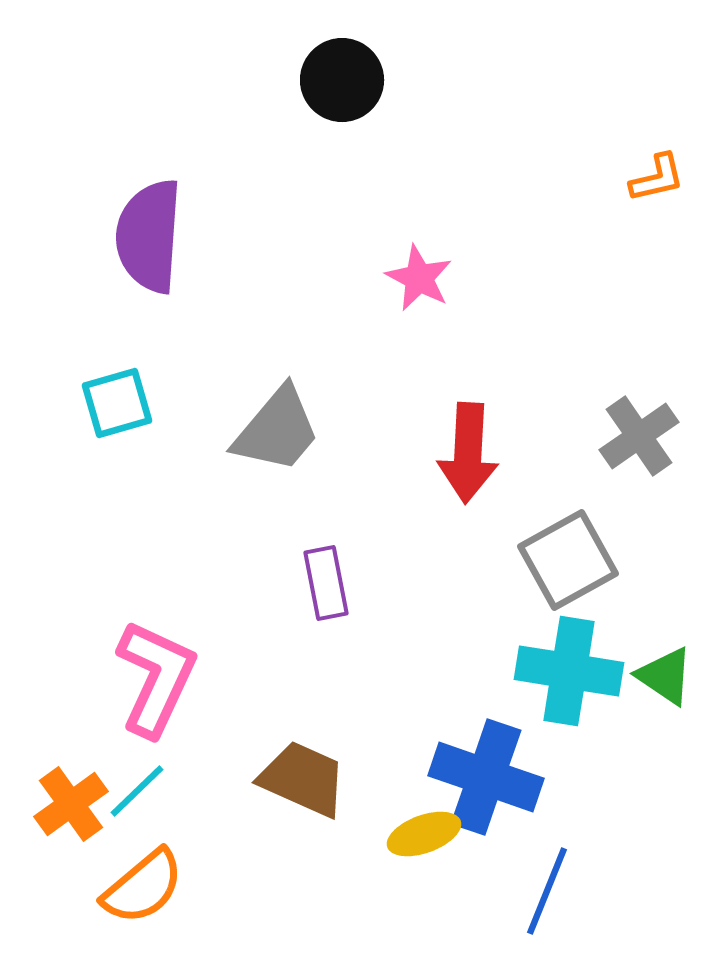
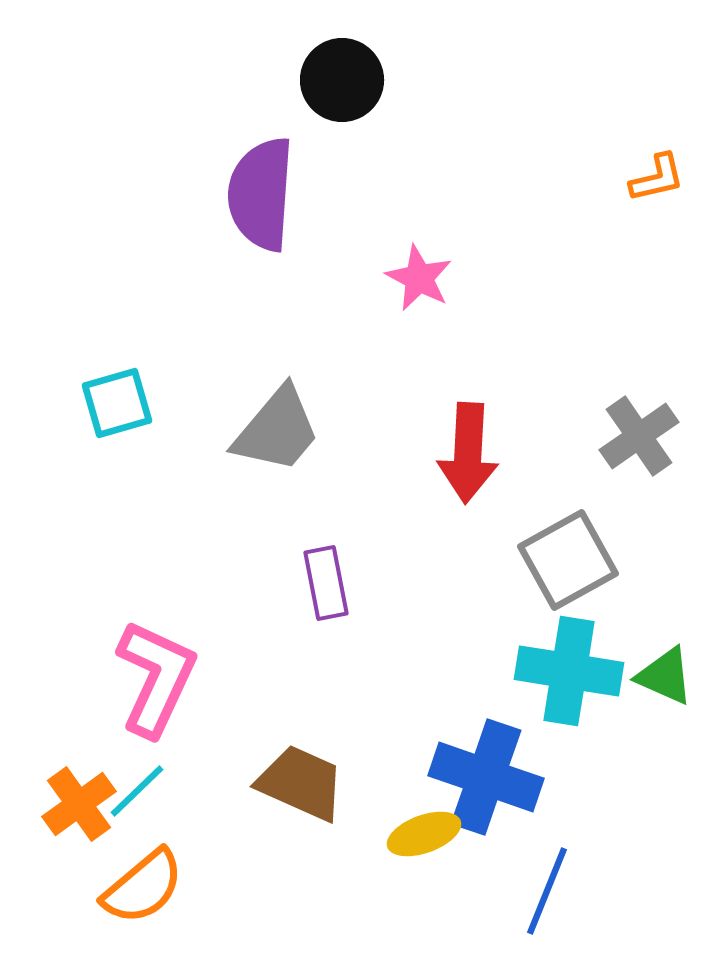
purple semicircle: moved 112 px right, 42 px up
green triangle: rotated 10 degrees counterclockwise
brown trapezoid: moved 2 px left, 4 px down
orange cross: moved 8 px right
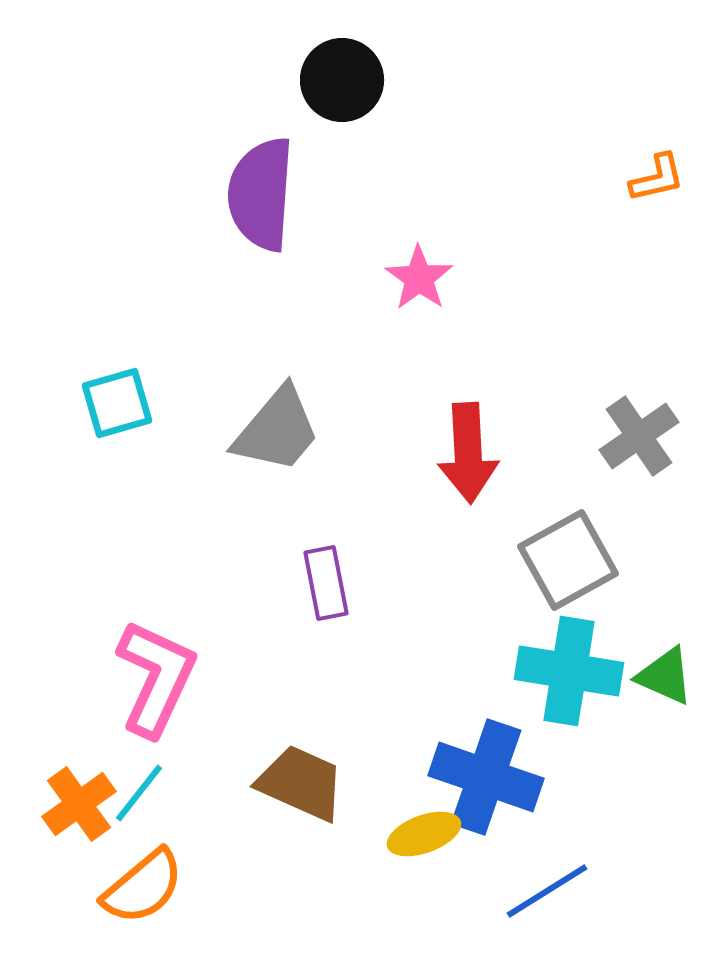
pink star: rotated 8 degrees clockwise
red arrow: rotated 6 degrees counterclockwise
cyan line: moved 2 px right, 2 px down; rotated 8 degrees counterclockwise
blue line: rotated 36 degrees clockwise
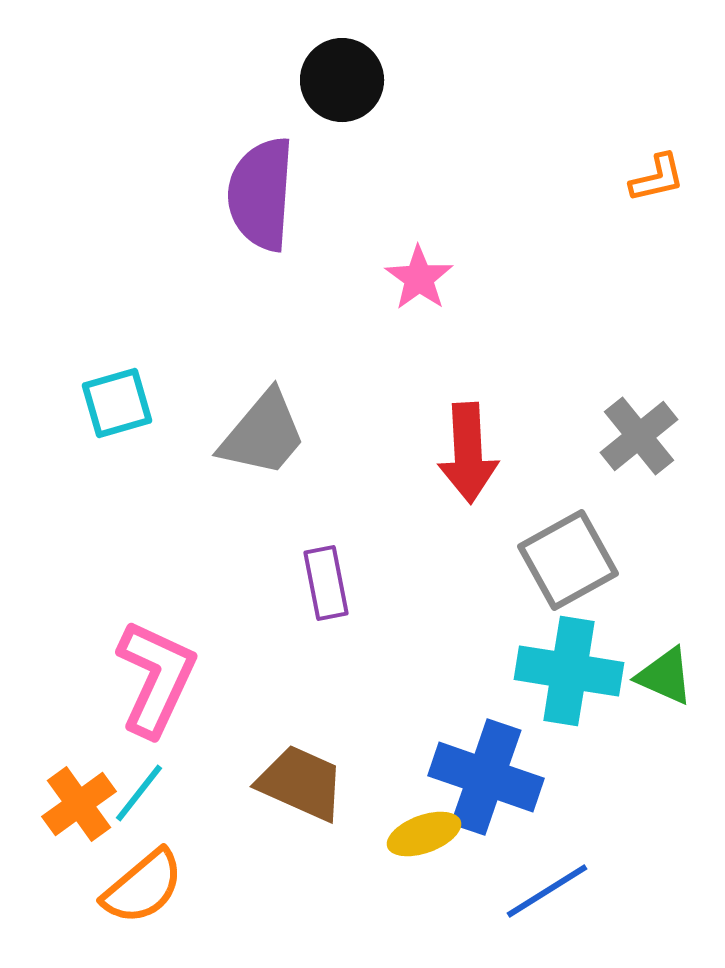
gray trapezoid: moved 14 px left, 4 px down
gray cross: rotated 4 degrees counterclockwise
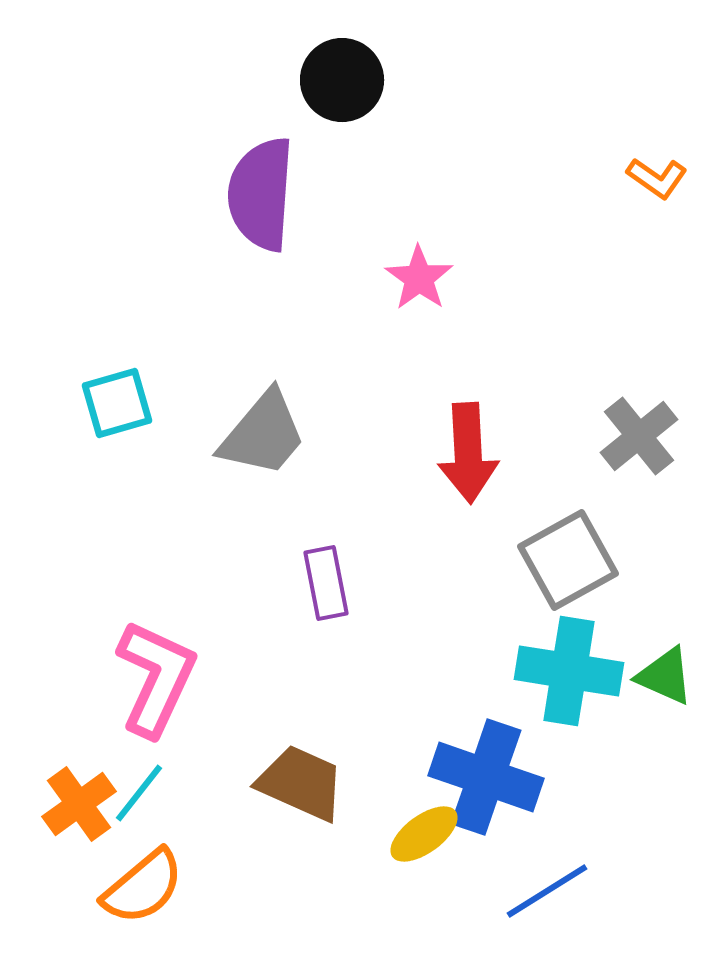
orange L-shape: rotated 48 degrees clockwise
yellow ellipse: rotated 16 degrees counterclockwise
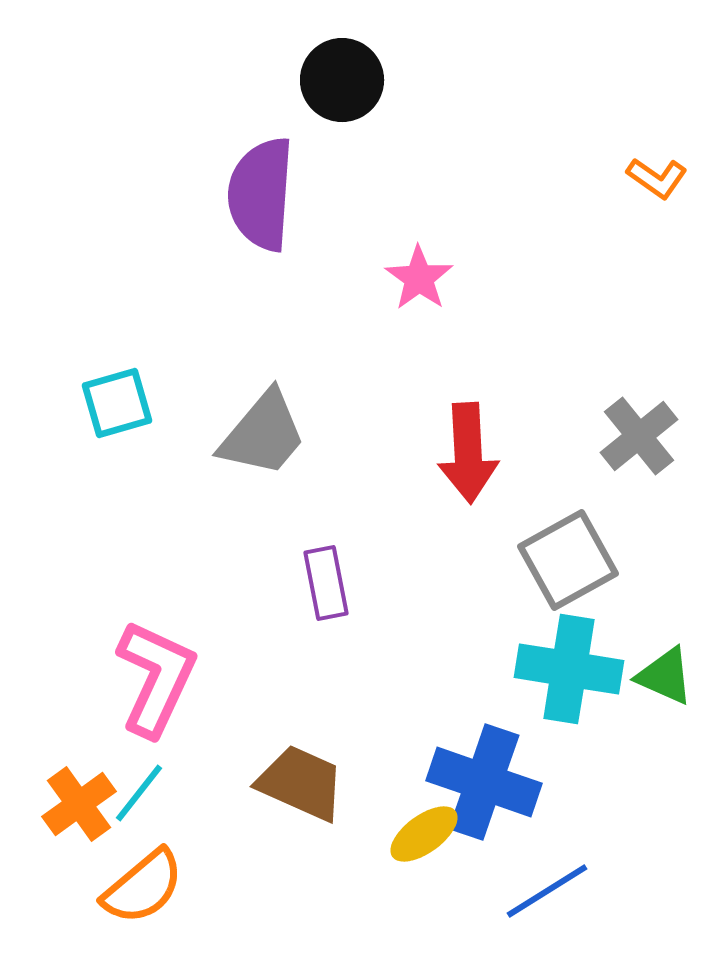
cyan cross: moved 2 px up
blue cross: moved 2 px left, 5 px down
